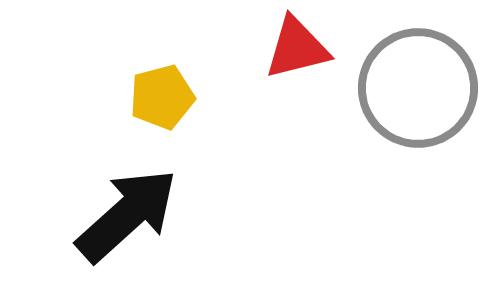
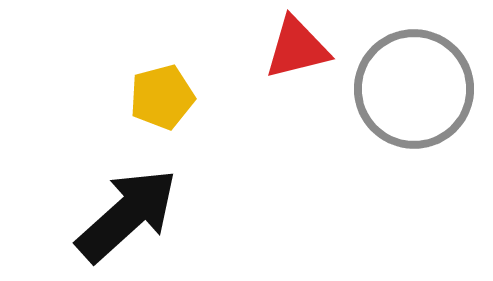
gray circle: moved 4 px left, 1 px down
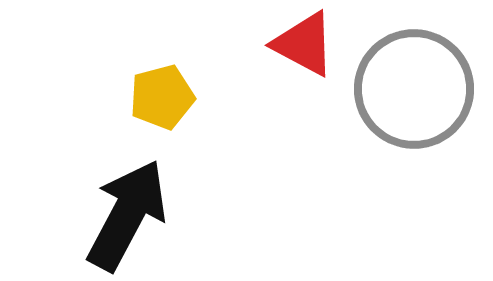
red triangle: moved 7 px right, 4 px up; rotated 42 degrees clockwise
black arrow: rotated 20 degrees counterclockwise
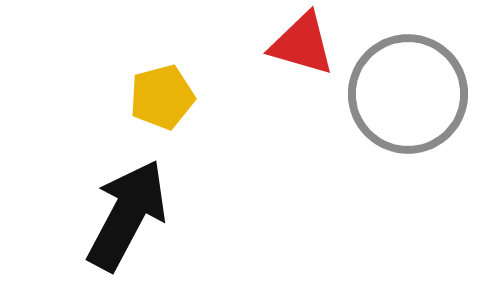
red triangle: moved 2 px left; rotated 12 degrees counterclockwise
gray circle: moved 6 px left, 5 px down
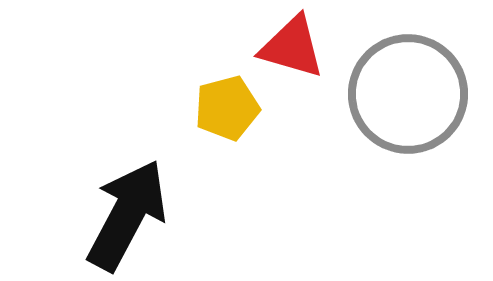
red triangle: moved 10 px left, 3 px down
yellow pentagon: moved 65 px right, 11 px down
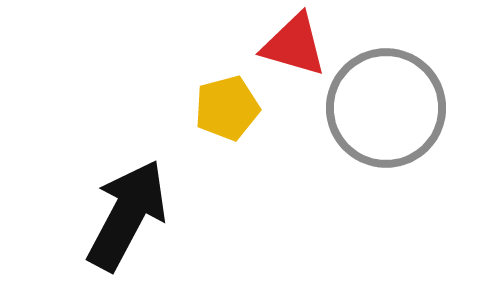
red triangle: moved 2 px right, 2 px up
gray circle: moved 22 px left, 14 px down
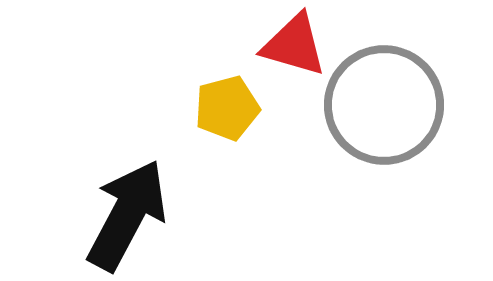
gray circle: moved 2 px left, 3 px up
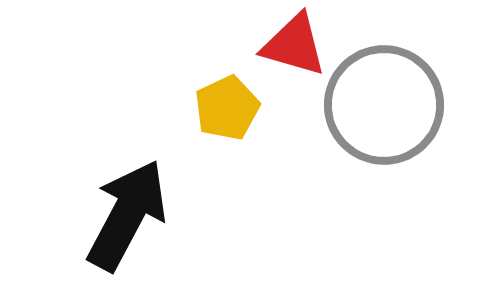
yellow pentagon: rotated 10 degrees counterclockwise
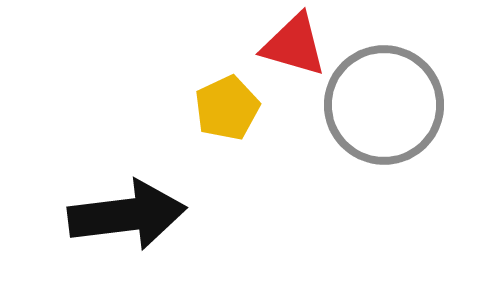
black arrow: rotated 55 degrees clockwise
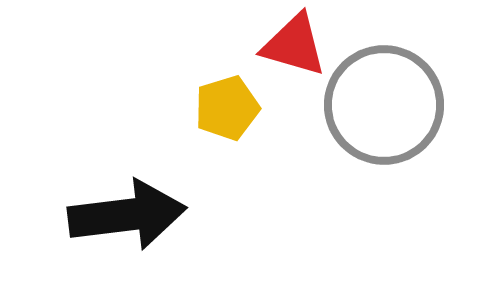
yellow pentagon: rotated 8 degrees clockwise
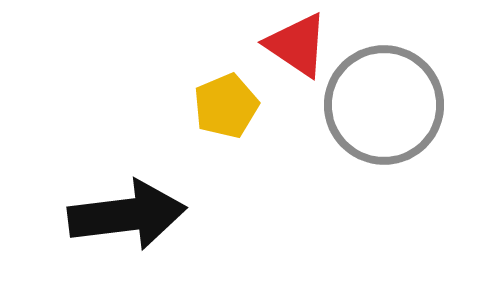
red triangle: moved 3 px right; rotated 18 degrees clockwise
yellow pentagon: moved 1 px left, 2 px up; rotated 6 degrees counterclockwise
